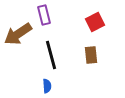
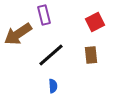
black line: rotated 64 degrees clockwise
blue semicircle: moved 6 px right
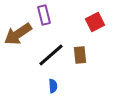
brown rectangle: moved 11 px left
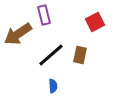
brown rectangle: rotated 18 degrees clockwise
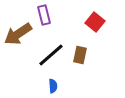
red square: rotated 24 degrees counterclockwise
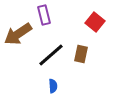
brown rectangle: moved 1 px right, 1 px up
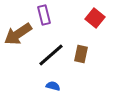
red square: moved 4 px up
blue semicircle: rotated 72 degrees counterclockwise
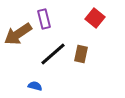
purple rectangle: moved 4 px down
black line: moved 2 px right, 1 px up
blue semicircle: moved 18 px left
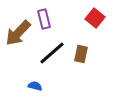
brown arrow: moved 1 px up; rotated 12 degrees counterclockwise
black line: moved 1 px left, 1 px up
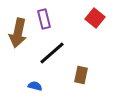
brown arrow: rotated 32 degrees counterclockwise
brown rectangle: moved 21 px down
